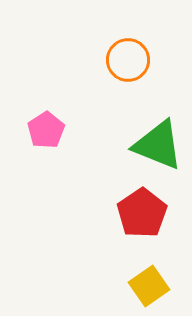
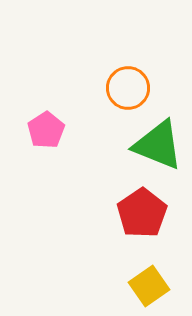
orange circle: moved 28 px down
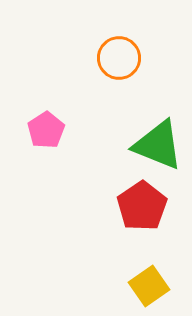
orange circle: moved 9 px left, 30 px up
red pentagon: moved 7 px up
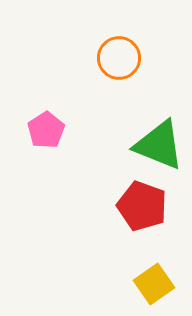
green triangle: moved 1 px right
red pentagon: rotated 18 degrees counterclockwise
yellow square: moved 5 px right, 2 px up
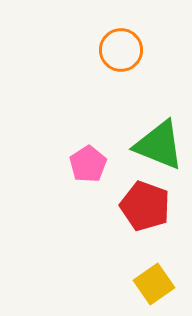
orange circle: moved 2 px right, 8 px up
pink pentagon: moved 42 px right, 34 px down
red pentagon: moved 3 px right
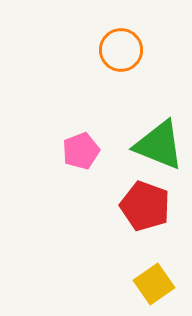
pink pentagon: moved 7 px left, 13 px up; rotated 12 degrees clockwise
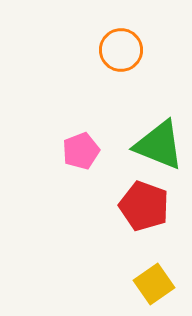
red pentagon: moved 1 px left
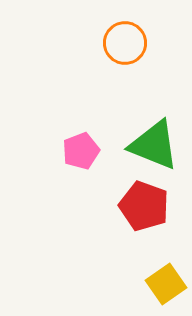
orange circle: moved 4 px right, 7 px up
green triangle: moved 5 px left
yellow square: moved 12 px right
